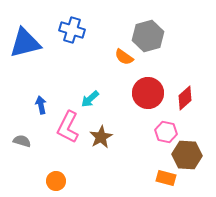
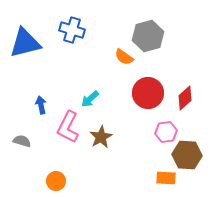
pink hexagon: rotated 20 degrees counterclockwise
orange rectangle: rotated 12 degrees counterclockwise
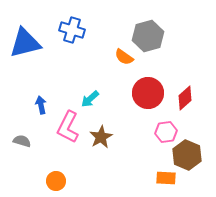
brown hexagon: rotated 20 degrees clockwise
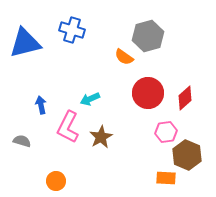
cyan arrow: rotated 18 degrees clockwise
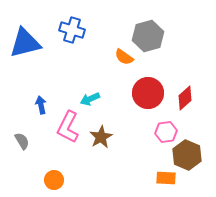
gray semicircle: rotated 42 degrees clockwise
orange circle: moved 2 px left, 1 px up
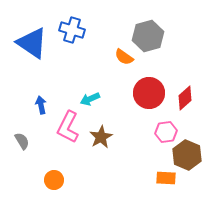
blue triangle: moved 7 px right; rotated 48 degrees clockwise
red circle: moved 1 px right
